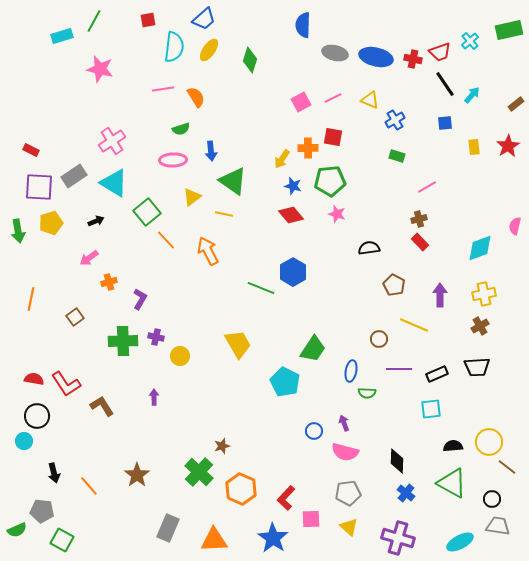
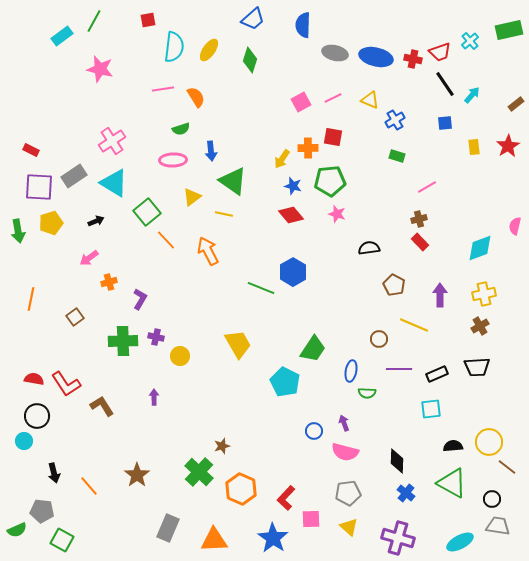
blue trapezoid at (204, 19): moved 49 px right
cyan rectangle at (62, 36): rotated 20 degrees counterclockwise
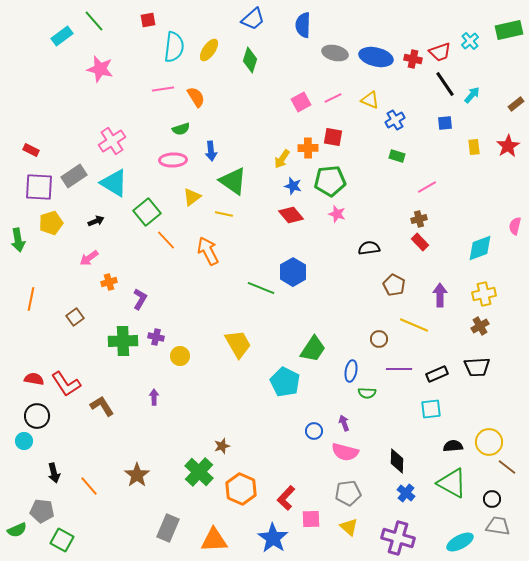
green line at (94, 21): rotated 70 degrees counterclockwise
green arrow at (18, 231): moved 9 px down
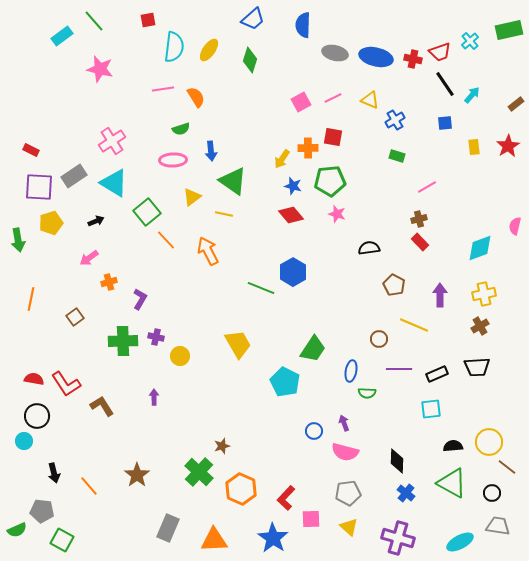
black circle at (492, 499): moved 6 px up
